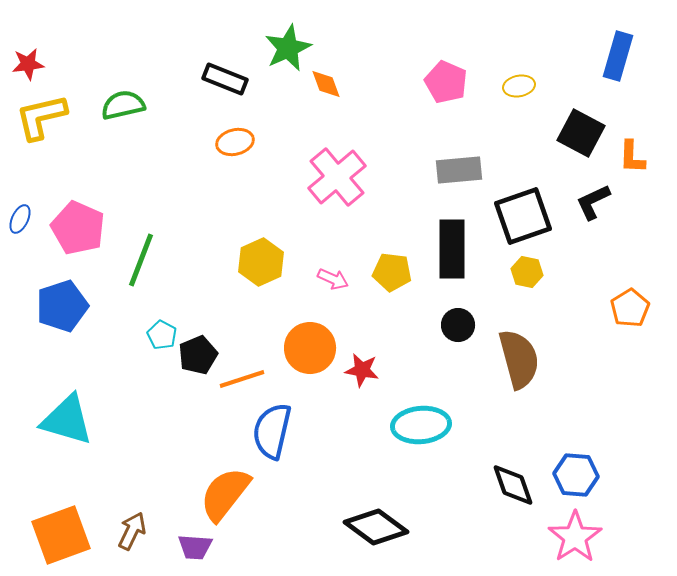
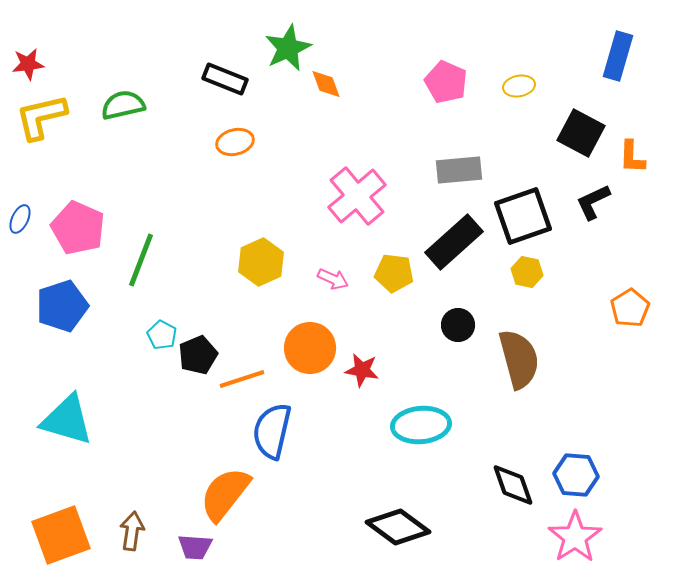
pink cross at (337, 177): moved 20 px right, 19 px down
black rectangle at (452, 249): moved 2 px right, 7 px up; rotated 48 degrees clockwise
yellow pentagon at (392, 272): moved 2 px right, 1 px down
black diamond at (376, 527): moved 22 px right
brown arrow at (132, 531): rotated 18 degrees counterclockwise
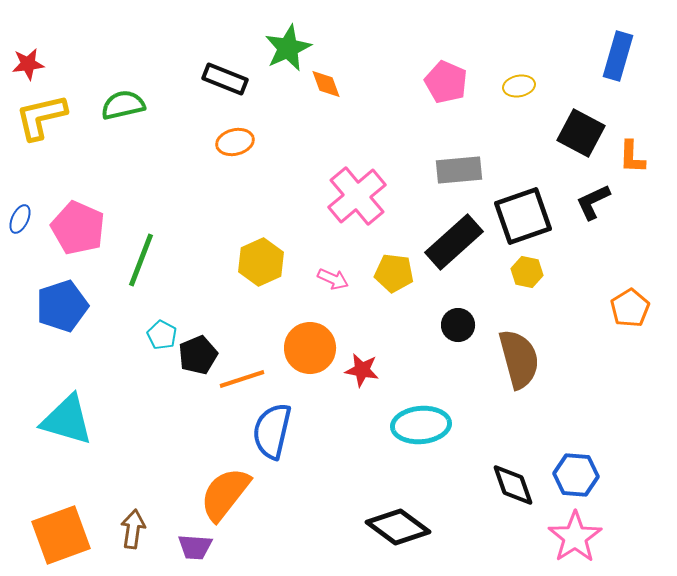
brown arrow at (132, 531): moved 1 px right, 2 px up
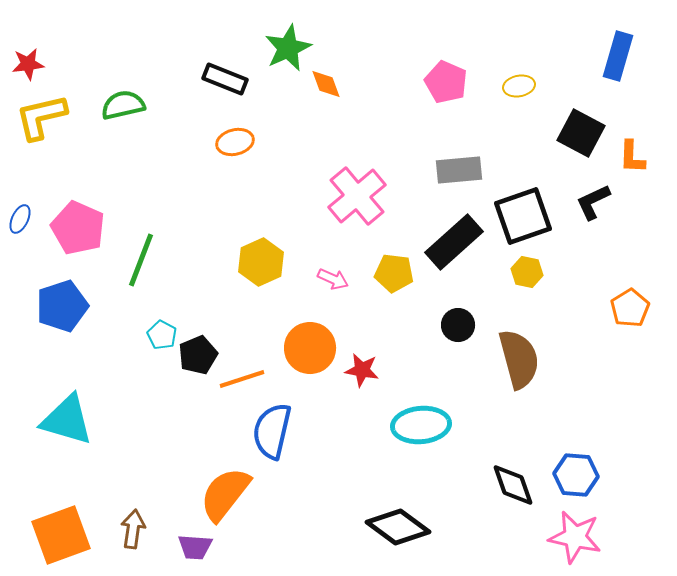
pink star at (575, 537): rotated 26 degrees counterclockwise
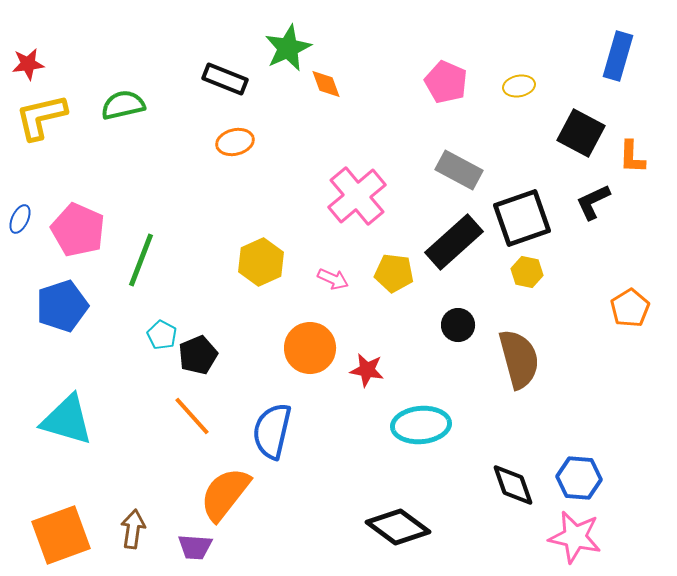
gray rectangle at (459, 170): rotated 33 degrees clockwise
black square at (523, 216): moved 1 px left, 2 px down
pink pentagon at (78, 228): moved 2 px down
red star at (362, 370): moved 5 px right
orange line at (242, 379): moved 50 px left, 37 px down; rotated 66 degrees clockwise
blue hexagon at (576, 475): moved 3 px right, 3 px down
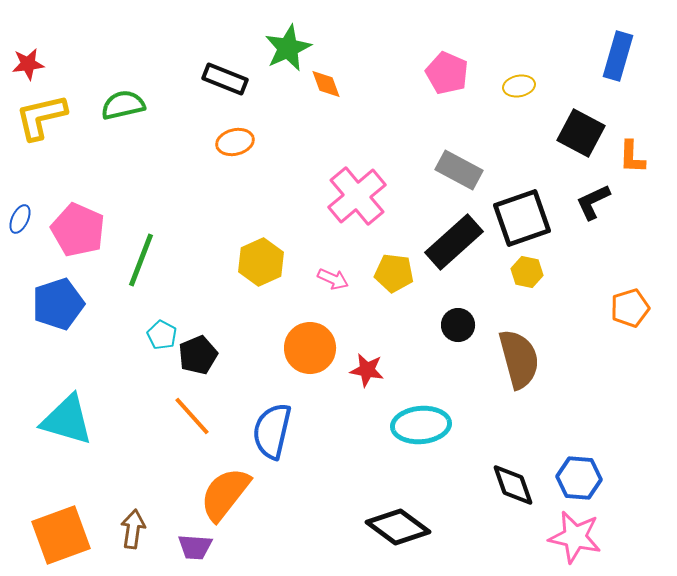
pink pentagon at (446, 82): moved 1 px right, 9 px up
blue pentagon at (62, 306): moved 4 px left, 2 px up
orange pentagon at (630, 308): rotated 15 degrees clockwise
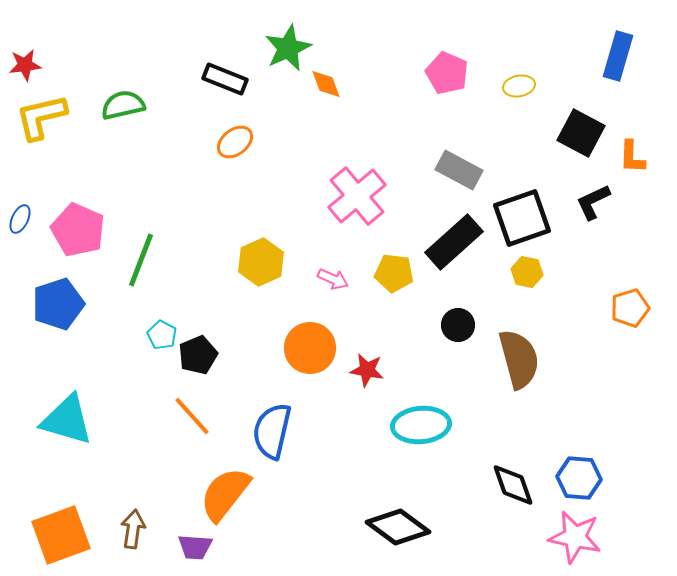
red star at (28, 64): moved 3 px left, 1 px down
orange ellipse at (235, 142): rotated 24 degrees counterclockwise
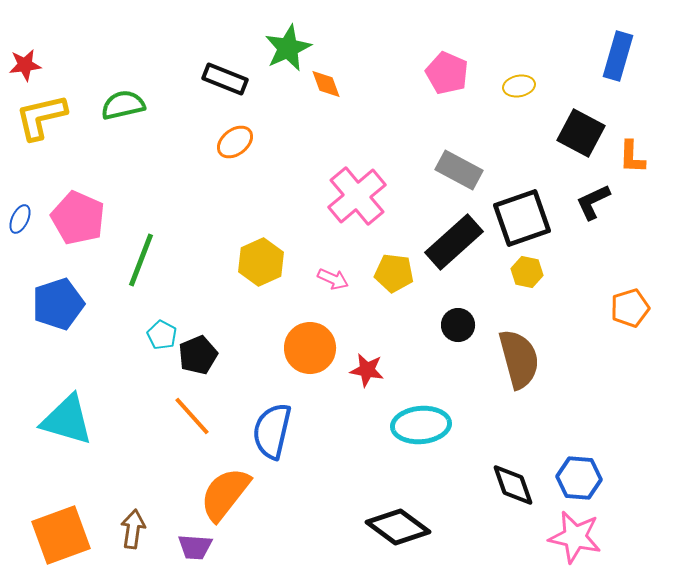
pink pentagon at (78, 230): moved 12 px up
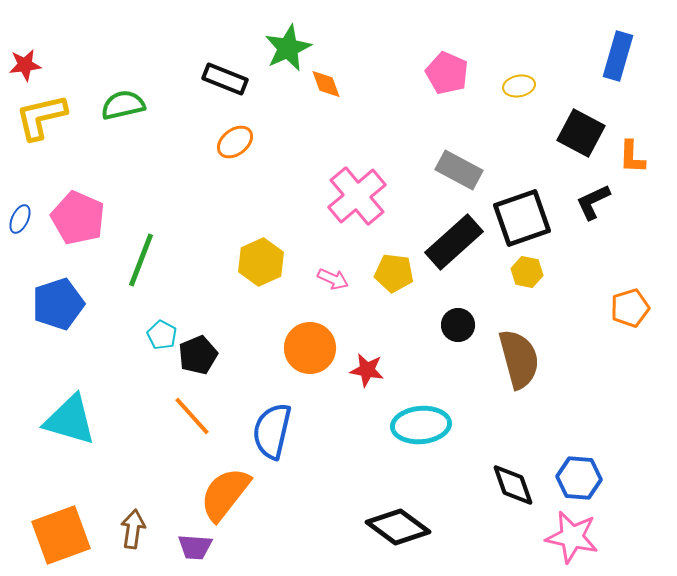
cyan triangle at (67, 420): moved 3 px right
pink star at (575, 537): moved 3 px left
